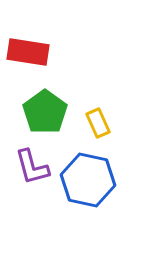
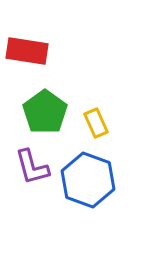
red rectangle: moved 1 px left, 1 px up
yellow rectangle: moved 2 px left
blue hexagon: rotated 8 degrees clockwise
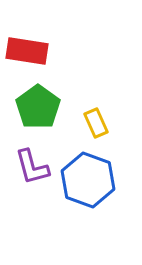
green pentagon: moved 7 px left, 5 px up
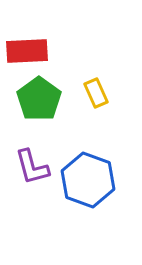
red rectangle: rotated 12 degrees counterclockwise
green pentagon: moved 1 px right, 8 px up
yellow rectangle: moved 30 px up
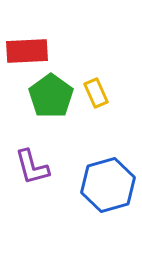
green pentagon: moved 12 px right, 3 px up
blue hexagon: moved 20 px right, 5 px down; rotated 24 degrees clockwise
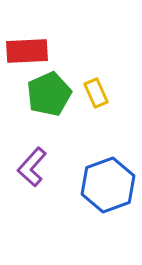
green pentagon: moved 2 px left, 2 px up; rotated 12 degrees clockwise
purple L-shape: rotated 57 degrees clockwise
blue hexagon: rotated 4 degrees counterclockwise
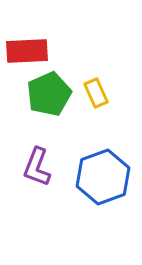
purple L-shape: moved 5 px right; rotated 21 degrees counterclockwise
blue hexagon: moved 5 px left, 8 px up
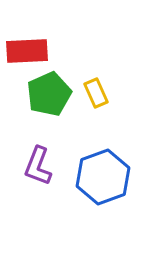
purple L-shape: moved 1 px right, 1 px up
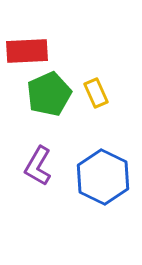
purple L-shape: rotated 9 degrees clockwise
blue hexagon: rotated 14 degrees counterclockwise
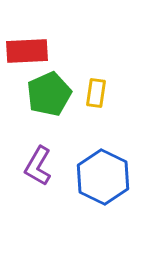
yellow rectangle: rotated 32 degrees clockwise
